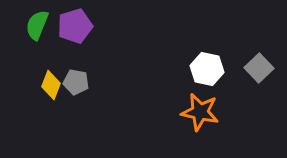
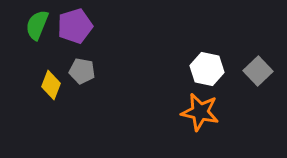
gray square: moved 1 px left, 3 px down
gray pentagon: moved 6 px right, 11 px up
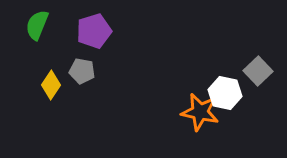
purple pentagon: moved 19 px right, 5 px down
white hexagon: moved 18 px right, 24 px down
yellow diamond: rotated 12 degrees clockwise
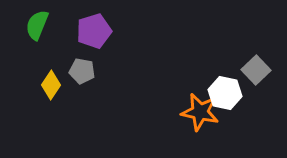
gray square: moved 2 px left, 1 px up
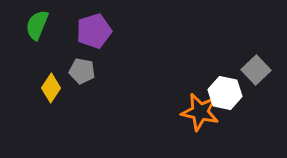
yellow diamond: moved 3 px down
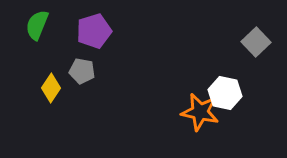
gray square: moved 28 px up
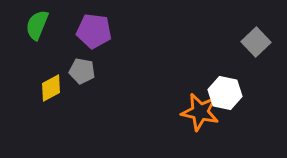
purple pentagon: rotated 24 degrees clockwise
yellow diamond: rotated 28 degrees clockwise
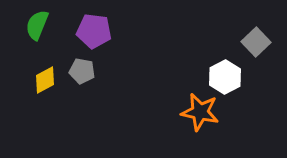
yellow diamond: moved 6 px left, 8 px up
white hexagon: moved 16 px up; rotated 20 degrees clockwise
